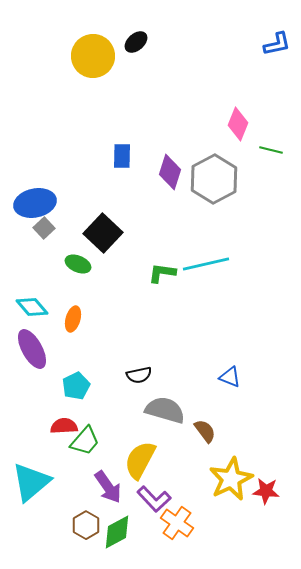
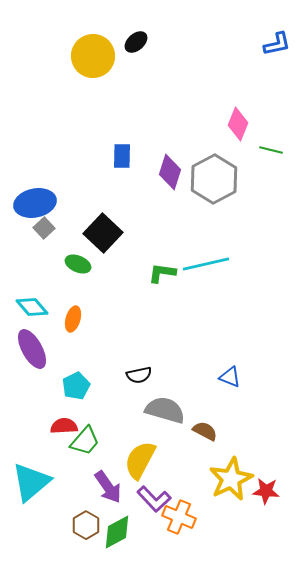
brown semicircle: rotated 25 degrees counterclockwise
orange cross: moved 2 px right, 6 px up; rotated 12 degrees counterclockwise
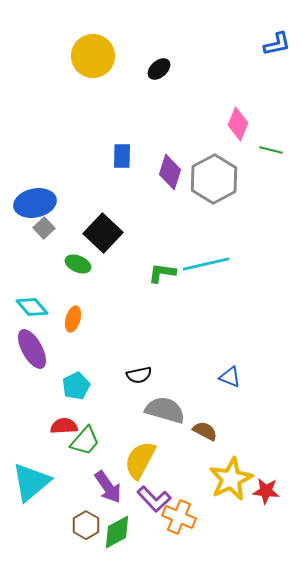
black ellipse: moved 23 px right, 27 px down
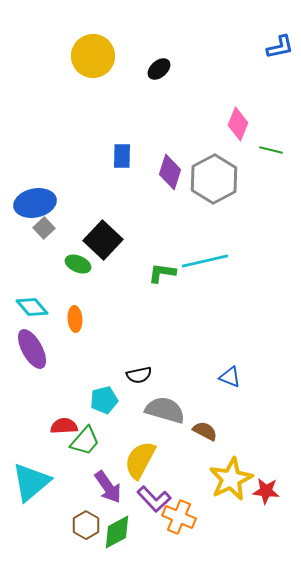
blue L-shape: moved 3 px right, 3 px down
black square: moved 7 px down
cyan line: moved 1 px left, 3 px up
orange ellipse: moved 2 px right; rotated 20 degrees counterclockwise
cyan pentagon: moved 28 px right, 14 px down; rotated 12 degrees clockwise
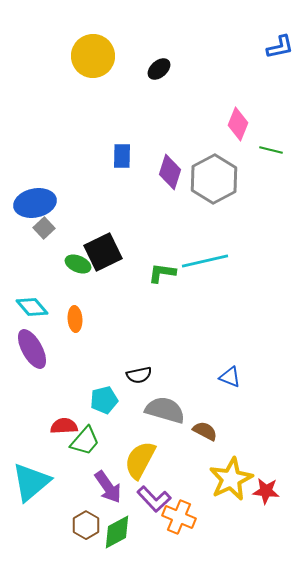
black square: moved 12 px down; rotated 21 degrees clockwise
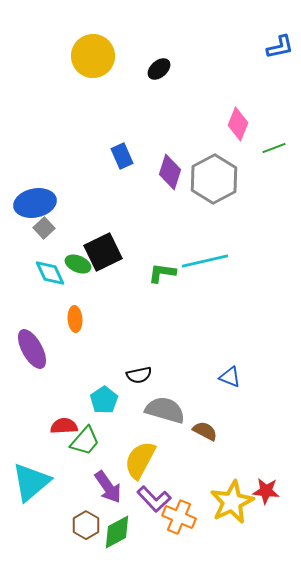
green line: moved 3 px right, 2 px up; rotated 35 degrees counterclockwise
blue rectangle: rotated 25 degrees counterclockwise
cyan diamond: moved 18 px right, 34 px up; rotated 16 degrees clockwise
cyan pentagon: rotated 20 degrees counterclockwise
yellow star: moved 1 px right, 23 px down
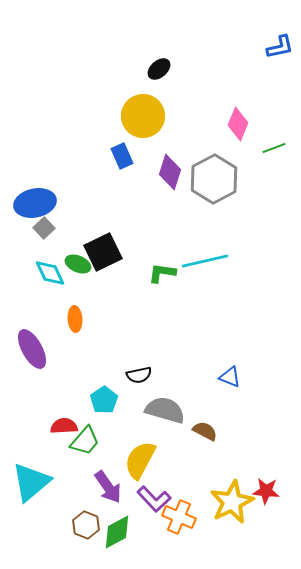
yellow circle: moved 50 px right, 60 px down
brown hexagon: rotated 8 degrees counterclockwise
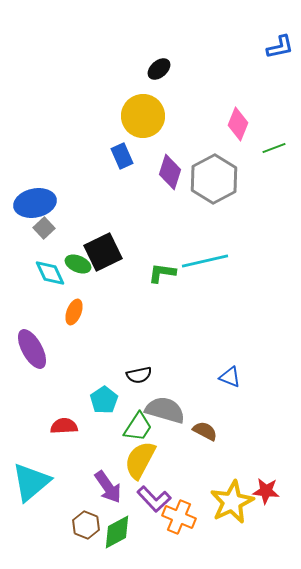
orange ellipse: moved 1 px left, 7 px up; rotated 25 degrees clockwise
green trapezoid: moved 53 px right, 14 px up; rotated 8 degrees counterclockwise
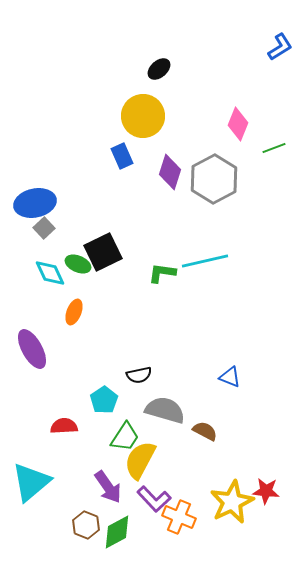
blue L-shape: rotated 20 degrees counterclockwise
green trapezoid: moved 13 px left, 10 px down
